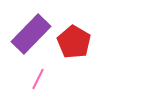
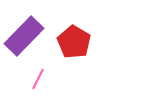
purple rectangle: moved 7 px left, 2 px down
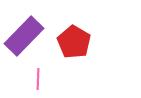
pink line: rotated 25 degrees counterclockwise
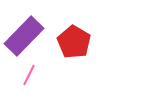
pink line: moved 9 px left, 4 px up; rotated 25 degrees clockwise
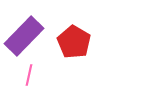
pink line: rotated 15 degrees counterclockwise
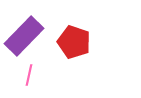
red pentagon: rotated 12 degrees counterclockwise
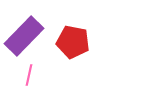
red pentagon: moved 1 px left; rotated 8 degrees counterclockwise
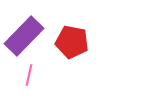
red pentagon: moved 1 px left
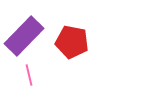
pink line: rotated 25 degrees counterclockwise
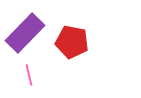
purple rectangle: moved 1 px right, 3 px up
